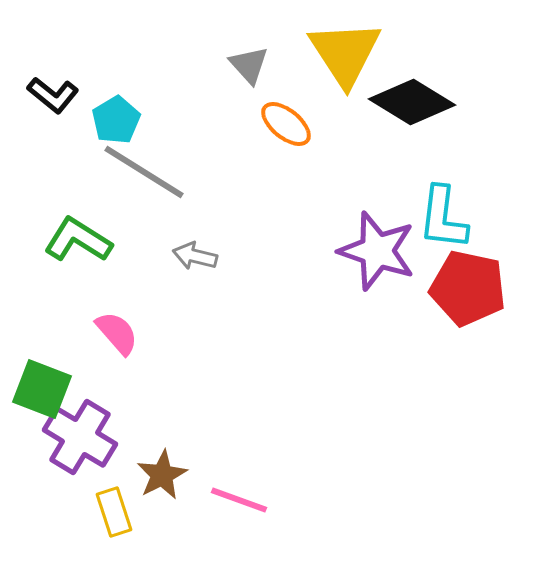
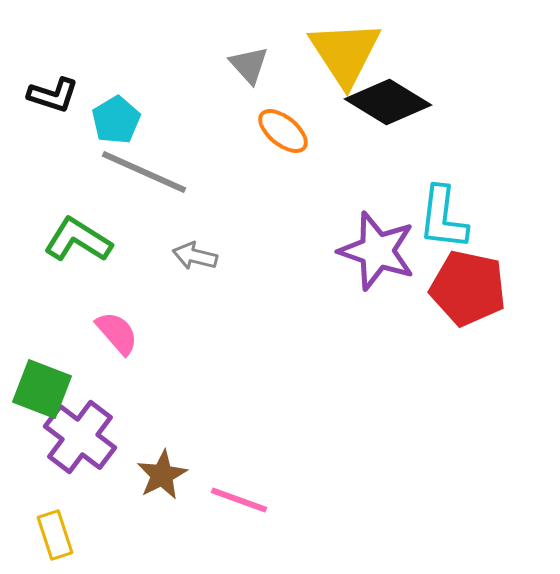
black L-shape: rotated 21 degrees counterclockwise
black diamond: moved 24 px left
orange ellipse: moved 3 px left, 7 px down
gray line: rotated 8 degrees counterclockwise
purple cross: rotated 6 degrees clockwise
yellow rectangle: moved 59 px left, 23 px down
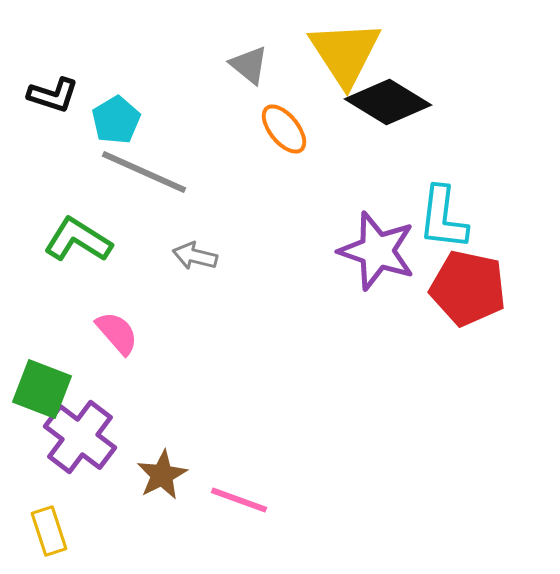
gray triangle: rotated 9 degrees counterclockwise
orange ellipse: moved 1 px right, 2 px up; rotated 12 degrees clockwise
yellow rectangle: moved 6 px left, 4 px up
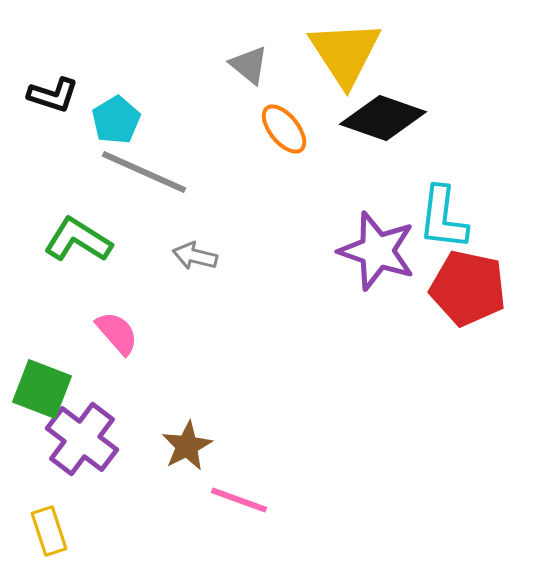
black diamond: moved 5 px left, 16 px down; rotated 12 degrees counterclockwise
purple cross: moved 2 px right, 2 px down
brown star: moved 25 px right, 29 px up
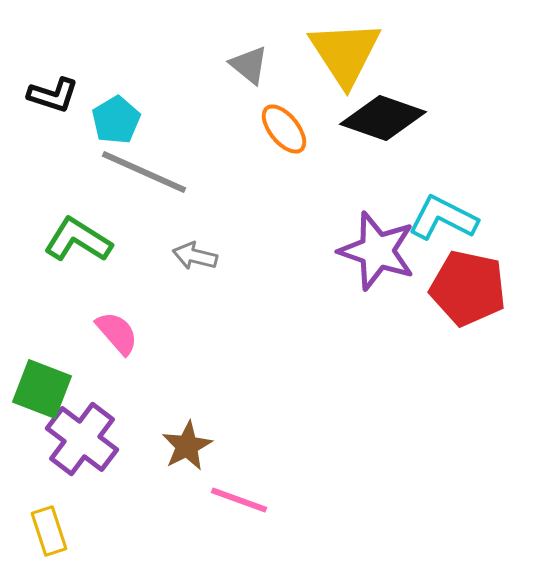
cyan L-shape: rotated 110 degrees clockwise
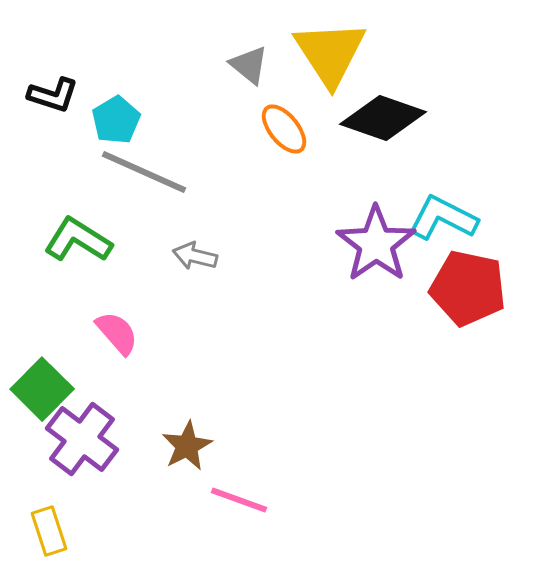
yellow triangle: moved 15 px left
purple star: moved 1 px left, 7 px up; rotated 18 degrees clockwise
green square: rotated 24 degrees clockwise
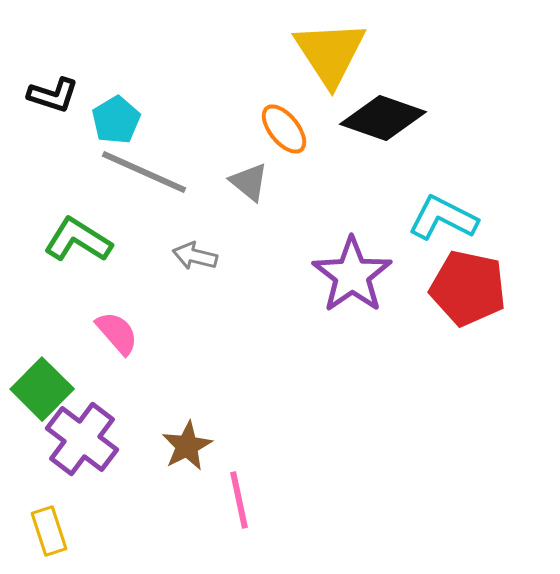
gray triangle: moved 117 px down
purple star: moved 24 px left, 31 px down
pink line: rotated 58 degrees clockwise
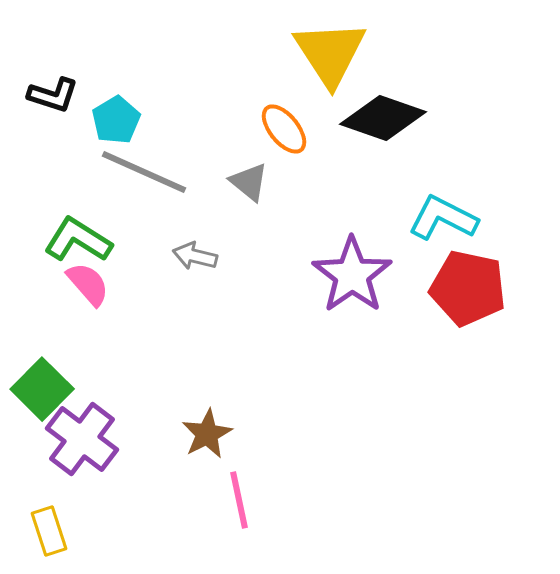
pink semicircle: moved 29 px left, 49 px up
brown star: moved 20 px right, 12 px up
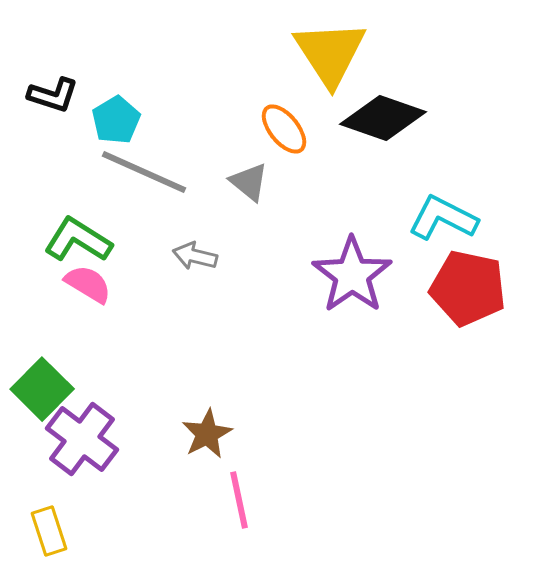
pink semicircle: rotated 18 degrees counterclockwise
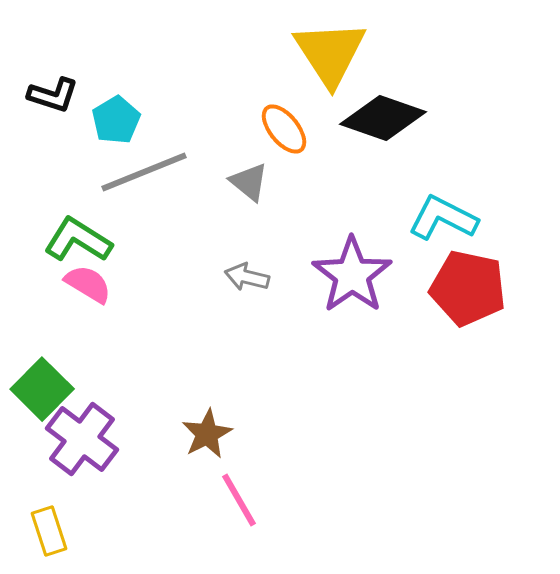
gray line: rotated 46 degrees counterclockwise
gray arrow: moved 52 px right, 21 px down
pink line: rotated 18 degrees counterclockwise
